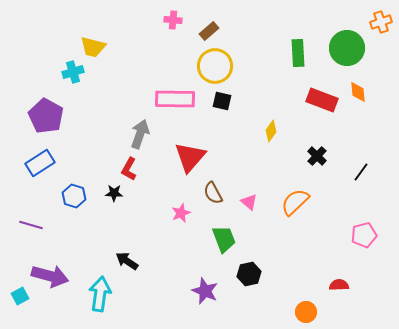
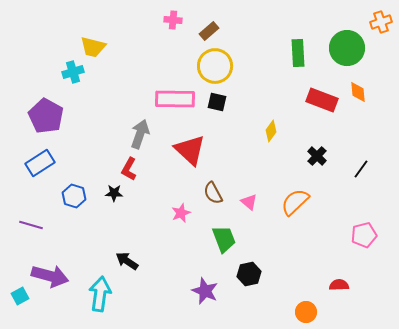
black square: moved 5 px left, 1 px down
red triangle: moved 7 px up; rotated 28 degrees counterclockwise
black line: moved 3 px up
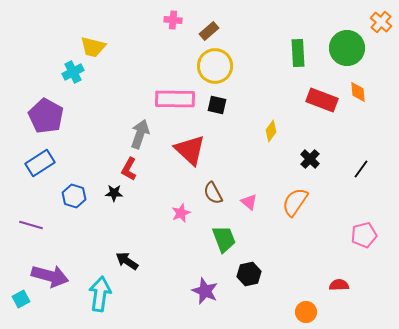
orange cross: rotated 30 degrees counterclockwise
cyan cross: rotated 10 degrees counterclockwise
black square: moved 3 px down
black cross: moved 7 px left, 3 px down
orange semicircle: rotated 12 degrees counterclockwise
cyan square: moved 1 px right, 3 px down
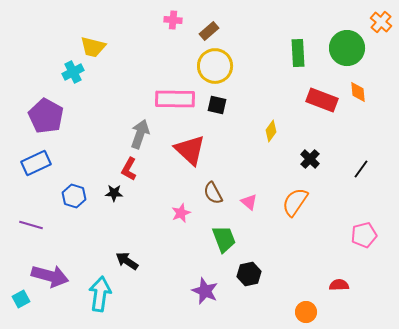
blue rectangle: moved 4 px left; rotated 8 degrees clockwise
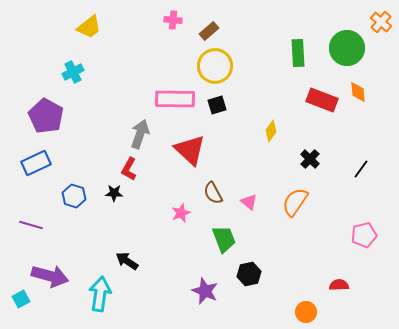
yellow trapezoid: moved 4 px left, 20 px up; rotated 52 degrees counterclockwise
black square: rotated 30 degrees counterclockwise
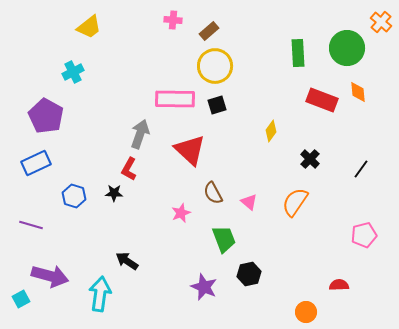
purple star: moved 1 px left, 4 px up
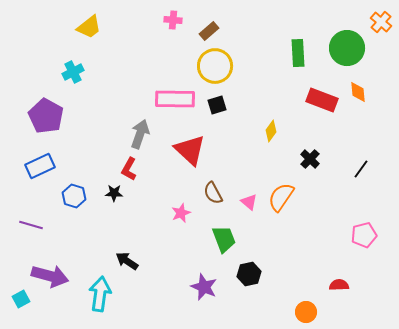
blue rectangle: moved 4 px right, 3 px down
orange semicircle: moved 14 px left, 5 px up
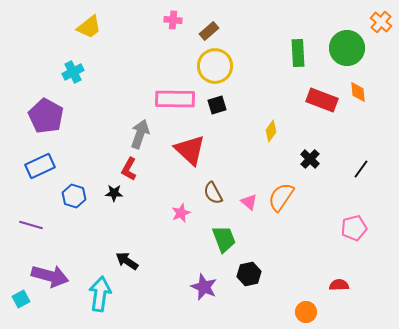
pink pentagon: moved 10 px left, 7 px up
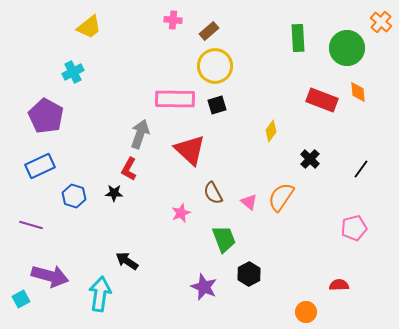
green rectangle: moved 15 px up
black hexagon: rotated 15 degrees counterclockwise
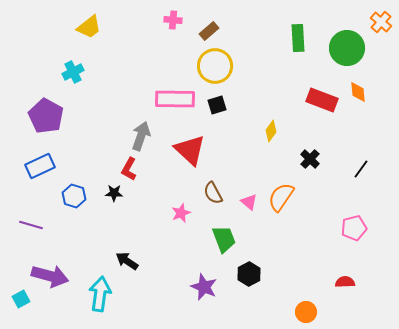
gray arrow: moved 1 px right, 2 px down
red semicircle: moved 6 px right, 3 px up
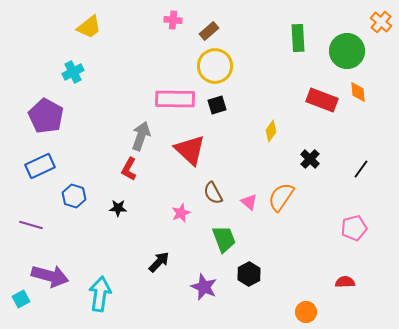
green circle: moved 3 px down
black star: moved 4 px right, 15 px down
black arrow: moved 32 px right, 1 px down; rotated 100 degrees clockwise
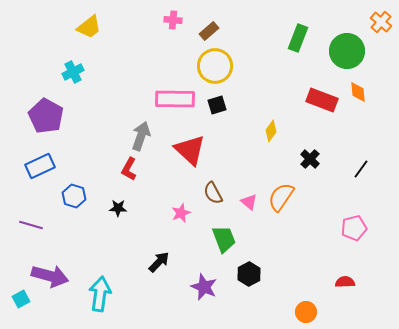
green rectangle: rotated 24 degrees clockwise
